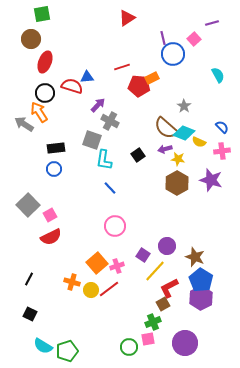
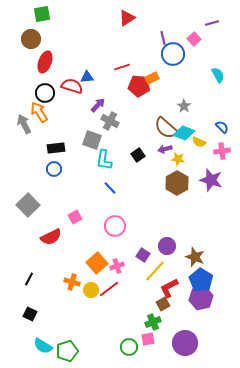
gray arrow at (24, 124): rotated 30 degrees clockwise
pink square at (50, 215): moved 25 px right, 2 px down
purple hexagon at (201, 298): rotated 15 degrees clockwise
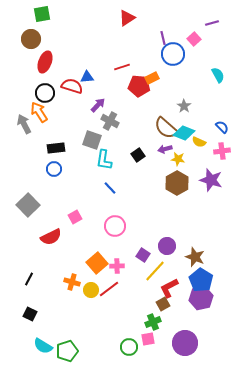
pink cross at (117, 266): rotated 16 degrees clockwise
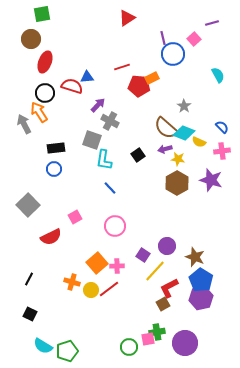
green cross at (153, 322): moved 4 px right, 10 px down; rotated 14 degrees clockwise
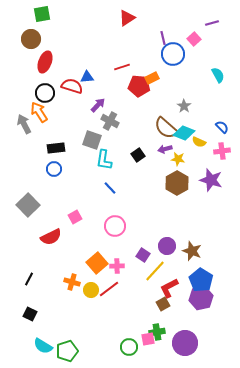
brown star at (195, 257): moved 3 px left, 6 px up
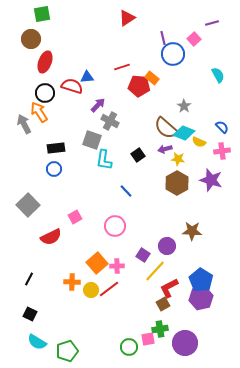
orange rectangle at (152, 78): rotated 64 degrees clockwise
blue line at (110, 188): moved 16 px right, 3 px down
brown star at (192, 251): moved 20 px up; rotated 18 degrees counterclockwise
orange cross at (72, 282): rotated 14 degrees counterclockwise
green cross at (157, 332): moved 3 px right, 3 px up
cyan semicircle at (43, 346): moved 6 px left, 4 px up
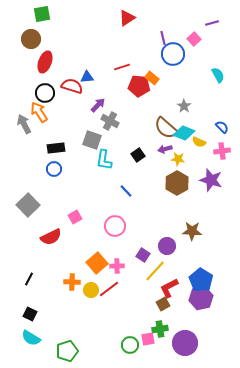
cyan semicircle at (37, 342): moved 6 px left, 4 px up
green circle at (129, 347): moved 1 px right, 2 px up
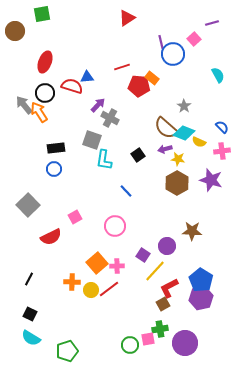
purple line at (163, 38): moved 2 px left, 4 px down
brown circle at (31, 39): moved 16 px left, 8 px up
gray cross at (110, 121): moved 3 px up
gray arrow at (24, 124): moved 19 px up; rotated 12 degrees counterclockwise
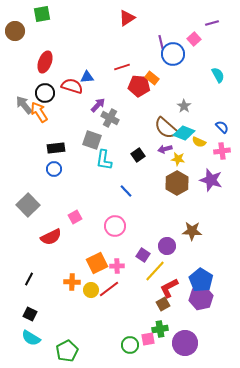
orange square at (97, 263): rotated 15 degrees clockwise
green pentagon at (67, 351): rotated 10 degrees counterclockwise
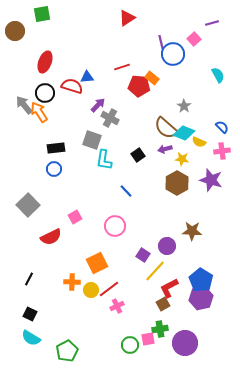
yellow star at (178, 159): moved 4 px right
pink cross at (117, 266): moved 40 px down; rotated 24 degrees counterclockwise
